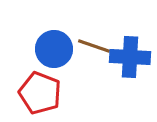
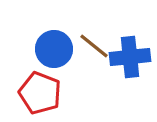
brown line: rotated 20 degrees clockwise
blue cross: rotated 9 degrees counterclockwise
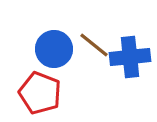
brown line: moved 1 px up
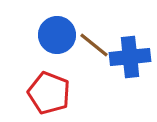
blue circle: moved 3 px right, 14 px up
red pentagon: moved 9 px right
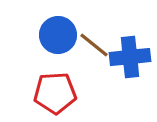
blue circle: moved 1 px right
red pentagon: moved 6 px right; rotated 24 degrees counterclockwise
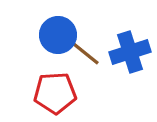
brown line: moved 9 px left, 8 px down
blue cross: moved 5 px up; rotated 12 degrees counterclockwise
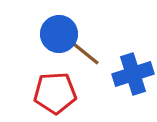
blue circle: moved 1 px right, 1 px up
blue cross: moved 3 px right, 22 px down
